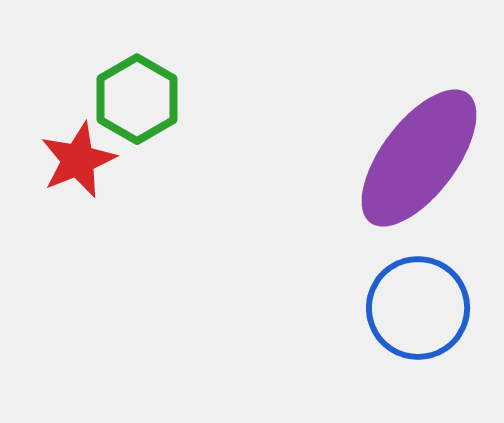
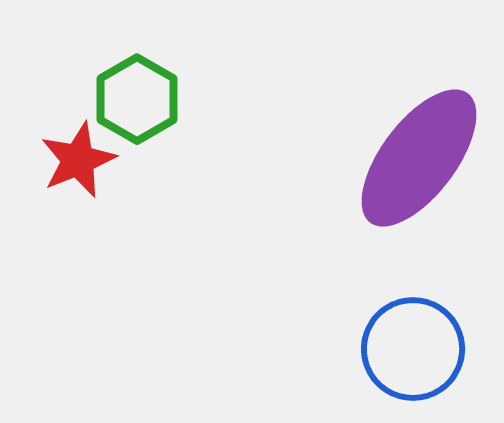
blue circle: moved 5 px left, 41 px down
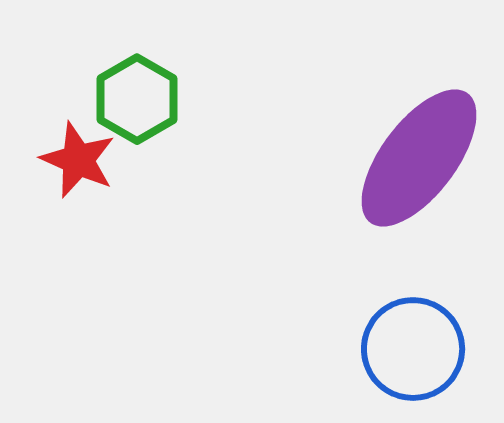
red star: rotated 26 degrees counterclockwise
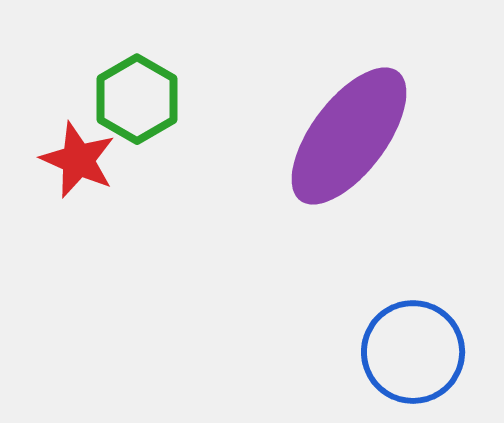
purple ellipse: moved 70 px left, 22 px up
blue circle: moved 3 px down
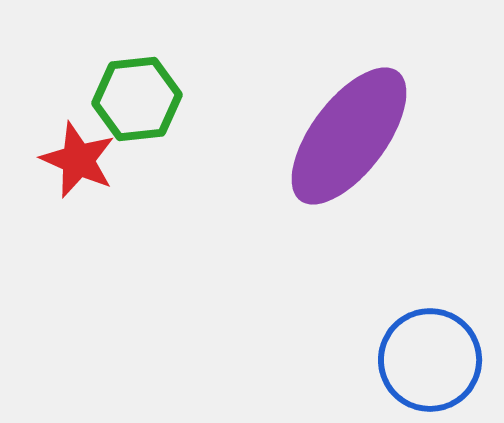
green hexagon: rotated 24 degrees clockwise
blue circle: moved 17 px right, 8 px down
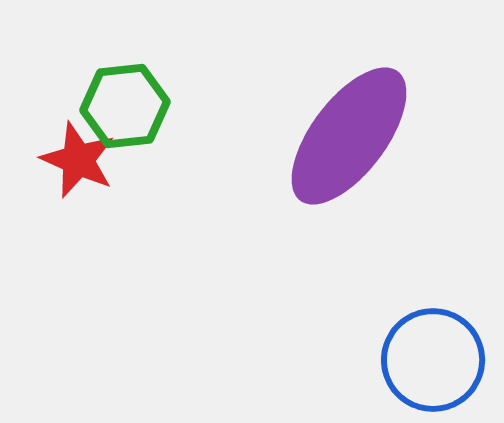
green hexagon: moved 12 px left, 7 px down
blue circle: moved 3 px right
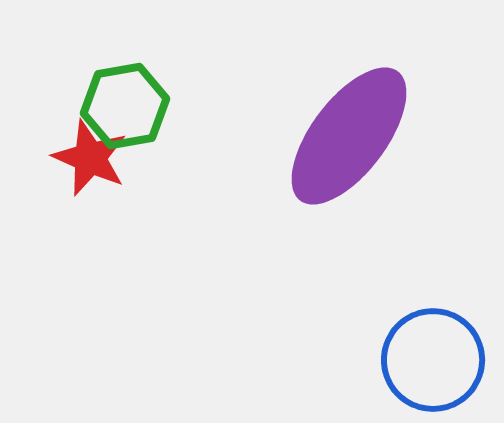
green hexagon: rotated 4 degrees counterclockwise
red star: moved 12 px right, 2 px up
